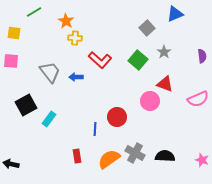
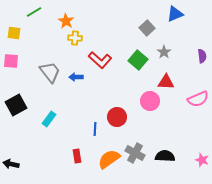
red triangle: moved 1 px right, 2 px up; rotated 18 degrees counterclockwise
black square: moved 10 px left
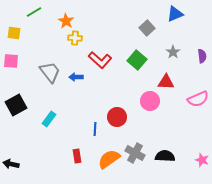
gray star: moved 9 px right
green square: moved 1 px left
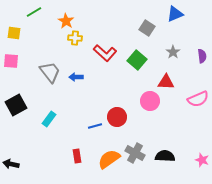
gray square: rotated 14 degrees counterclockwise
red L-shape: moved 5 px right, 7 px up
blue line: moved 3 px up; rotated 72 degrees clockwise
